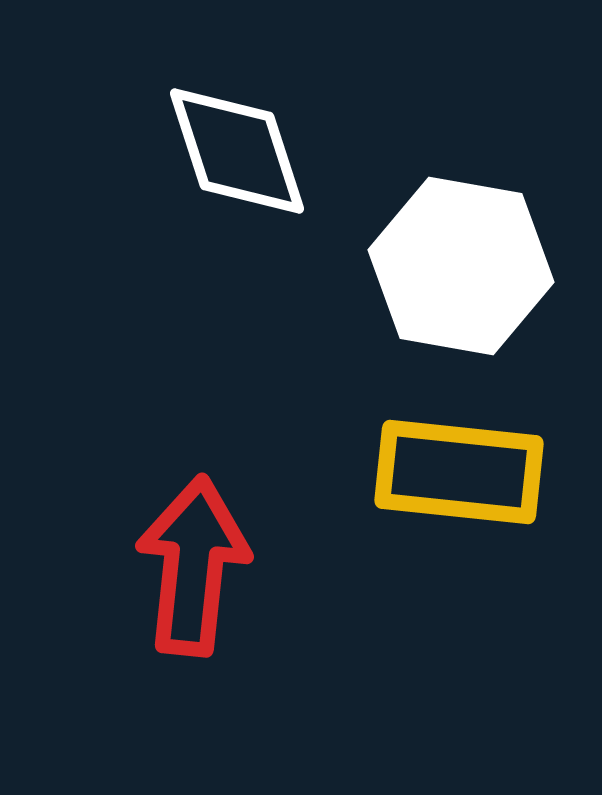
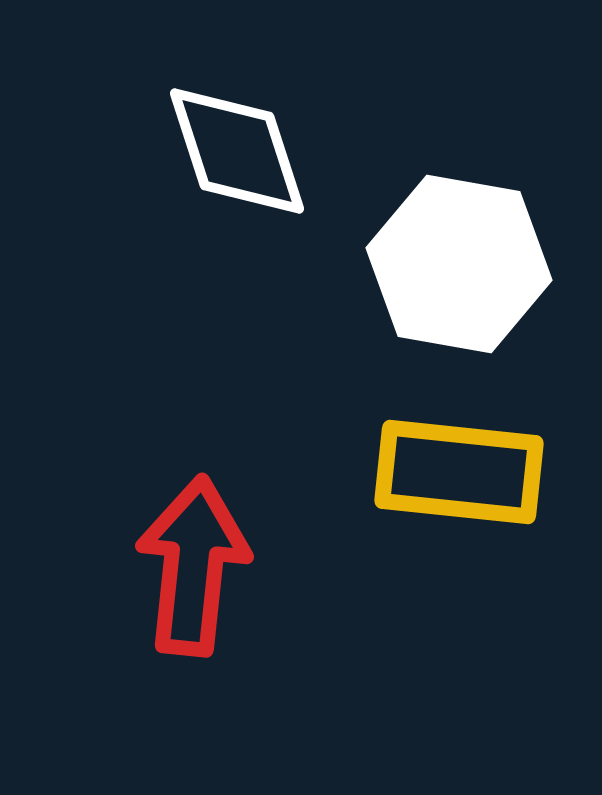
white hexagon: moved 2 px left, 2 px up
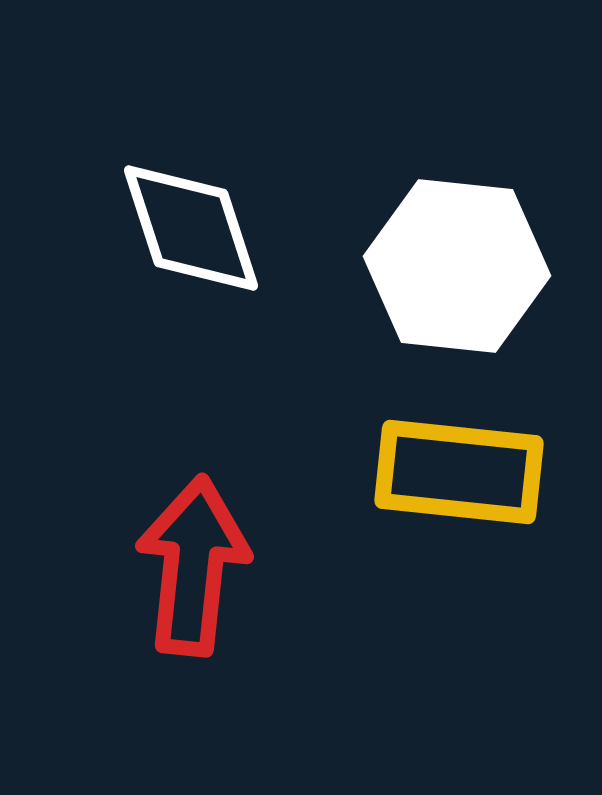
white diamond: moved 46 px left, 77 px down
white hexagon: moved 2 px left, 2 px down; rotated 4 degrees counterclockwise
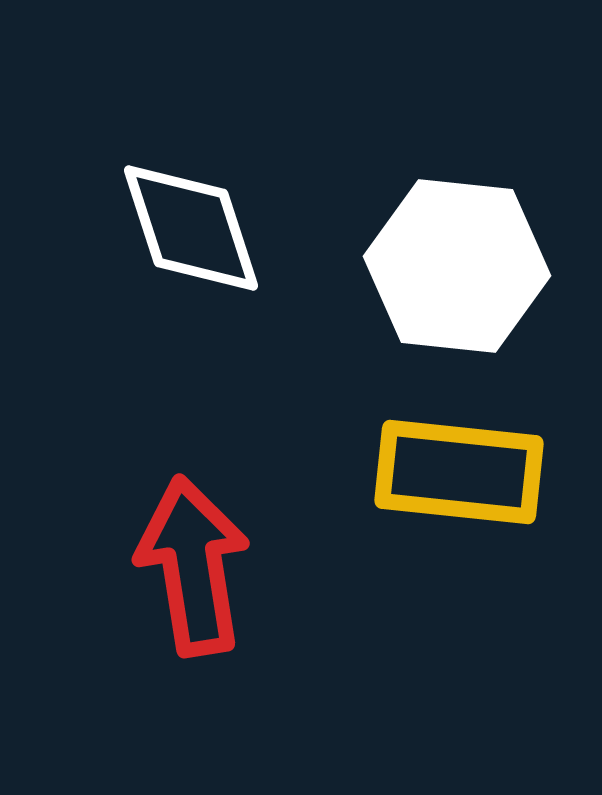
red arrow: rotated 15 degrees counterclockwise
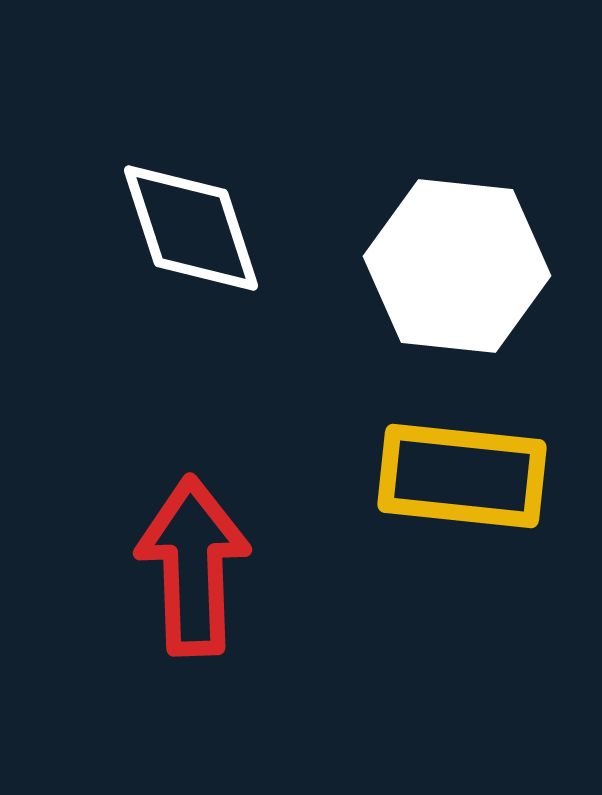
yellow rectangle: moved 3 px right, 4 px down
red arrow: rotated 7 degrees clockwise
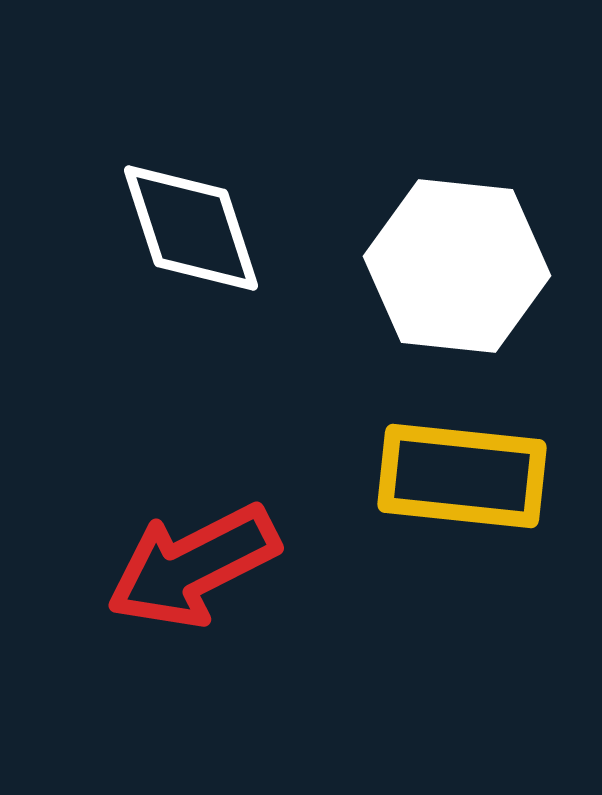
red arrow: rotated 115 degrees counterclockwise
